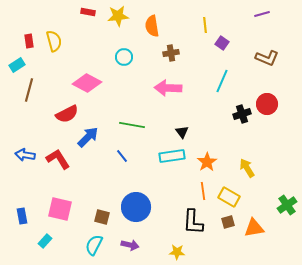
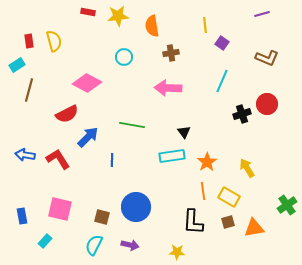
black triangle at (182, 132): moved 2 px right
blue line at (122, 156): moved 10 px left, 4 px down; rotated 40 degrees clockwise
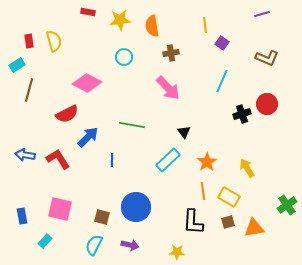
yellow star at (118, 16): moved 2 px right, 4 px down
pink arrow at (168, 88): rotated 136 degrees counterclockwise
cyan rectangle at (172, 156): moved 4 px left, 4 px down; rotated 35 degrees counterclockwise
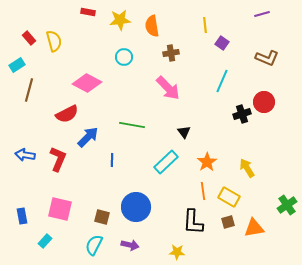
red rectangle at (29, 41): moved 3 px up; rotated 32 degrees counterclockwise
red circle at (267, 104): moved 3 px left, 2 px up
red L-shape at (58, 159): rotated 55 degrees clockwise
cyan rectangle at (168, 160): moved 2 px left, 2 px down
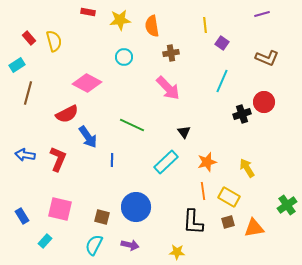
brown line at (29, 90): moved 1 px left, 3 px down
green line at (132, 125): rotated 15 degrees clockwise
blue arrow at (88, 137): rotated 100 degrees clockwise
orange star at (207, 162): rotated 18 degrees clockwise
blue rectangle at (22, 216): rotated 21 degrees counterclockwise
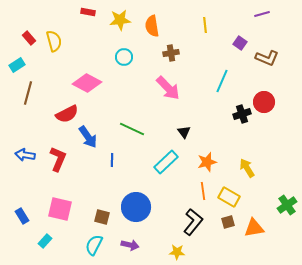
purple square at (222, 43): moved 18 px right
green line at (132, 125): moved 4 px down
black L-shape at (193, 222): rotated 144 degrees counterclockwise
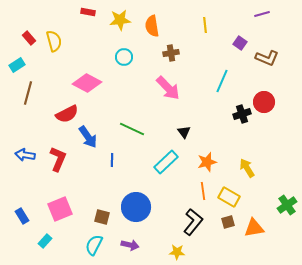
pink square at (60, 209): rotated 35 degrees counterclockwise
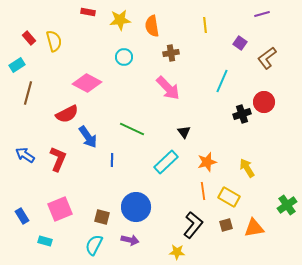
brown L-shape at (267, 58): rotated 120 degrees clockwise
blue arrow at (25, 155): rotated 24 degrees clockwise
black L-shape at (193, 222): moved 3 px down
brown square at (228, 222): moved 2 px left, 3 px down
cyan rectangle at (45, 241): rotated 64 degrees clockwise
purple arrow at (130, 245): moved 5 px up
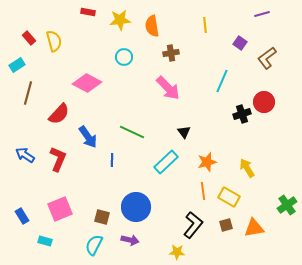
red semicircle at (67, 114): moved 8 px left; rotated 20 degrees counterclockwise
green line at (132, 129): moved 3 px down
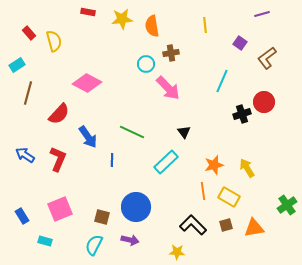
yellow star at (120, 20): moved 2 px right, 1 px up
red rectangle at (29, 38): moved 5 px up
cyan circle at (124, 57): moved 22 px right, 7 px down
orange star at (207, 162): moved 7 px right, 3 px down
black L-shape at (193, 225): rotated 84 degrees counterclockwise
